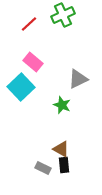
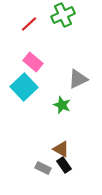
cyan square: moved 3 px right
black rectangle: rotated 28 degrees counterclockwise
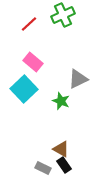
cyan square: moved 2 px down
green star: moved 1 px left, 4 px up
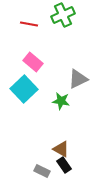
red line: rotated 54 degrees clockwise
green star: rotated 12 degrees counterclockwise
gray rectangle: moved 1 px left, 3 px down
